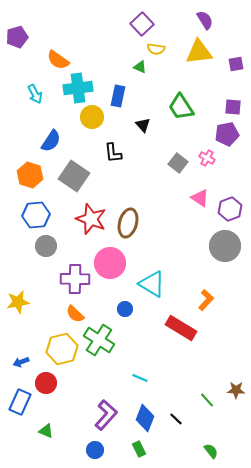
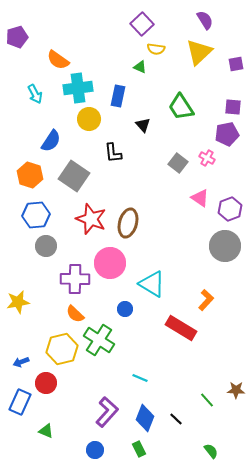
yellow triangle at (199, 52): rotated 36 degrees counterclockwise
yellow circle at (92, 117): moved 3 px left, 2 px down
purple L-shape at (106, 415): moved 1 px right, 3 px up
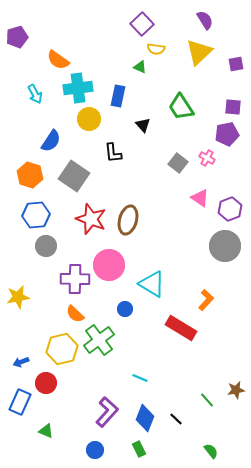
brown ellipse at (128, 223): moved 3 px up
pink circle at (110, 263): moved 1 px left, 2 px down
yellow star at (18, 302): moved 5 px up
green cross at (99, 340): rotated 20 degrees clockwise
brown star at (236, 390): rotated 12 degrees counterclockwise
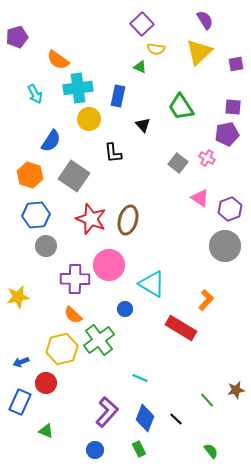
orange semicircle at (75, 314): moved 2 px left, 1 px down
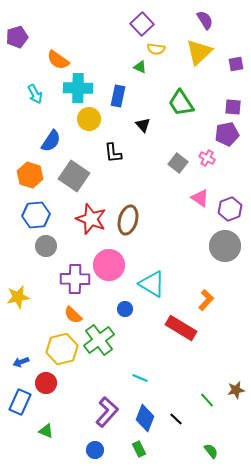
cyan cross at (78, 88): rotated 8 degrees clockwise
green trapezoid at (181, 107): moved 4 px up
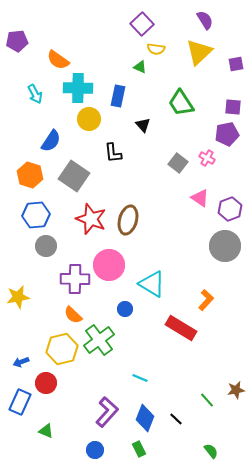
purple pentagon at (17, 37): moved 4 px down; rotated 10 degrees clockwise
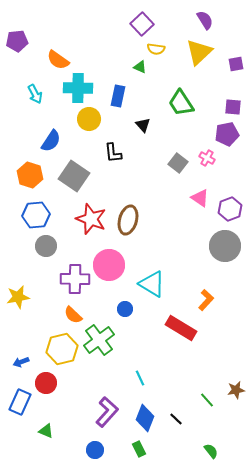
cyan line at (140, 378): rotated 42 degrees clockwise
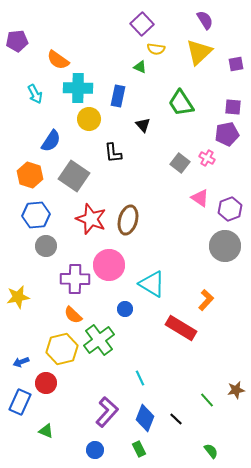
gray square at (178, 163): moved 2 px right
